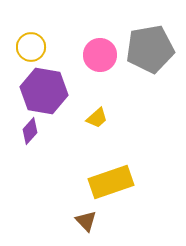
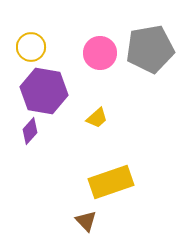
pink circle: moved 2 px up
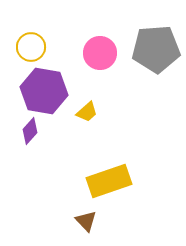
gray pentagon: moved 6 px right; rotated 6 degrees clockwise
yellow trapezoid: moved 10 px left, 6 px up
yellow rectangle: moved 2 px left, 1 px up
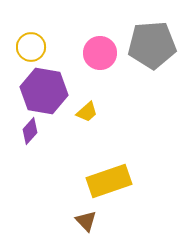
gray pentagon: moved 4 px left, 4 px up
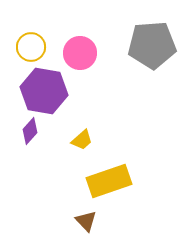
pink circle: moved 20 px left
yellow trapezoid: moved 5 px left, 28 px down
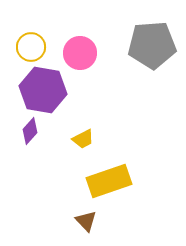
purple hexagon: moved 1 px left, 1 px up
yellow trapezoid: moved 1 px right, 1 px up; rotated 15 degrees clockwise
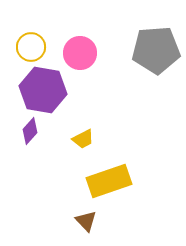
gray pentagon: moved 4 px right, 5 px down
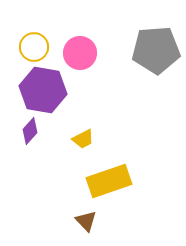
yellow circle: moved 3 px right
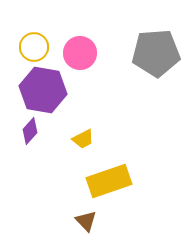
gray pentagon: moved 3 px down
